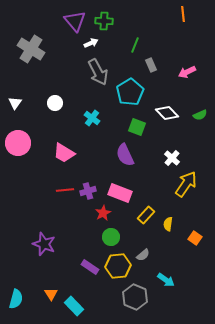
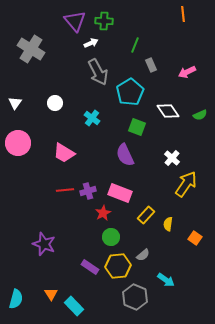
white diamond: moved 1 px right, 2 px up; rotated 10 degrees clockwise
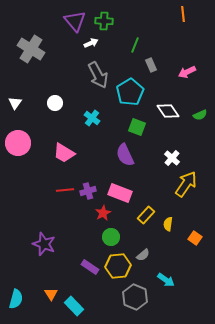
gray arrow: moved 3 px down
